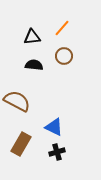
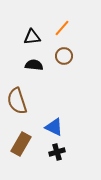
brown semicircle: rotated 136 degrees counterclockwise
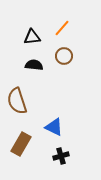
black cross: moved 4 px right, 4 px down
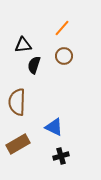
black triangle: moved 9 px left, 8 px down
black semicircle: rotated 78 degrees counterclockwise
brown semicircle: moved 1 px down; rotated 20 degrees clockwise
brown rectangle: moved 3 px left; rotated 30 degrees clockwise
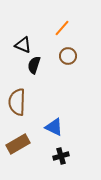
black triangle: rotated 30 degrees clockwise
brown circle: moved 4 px right
